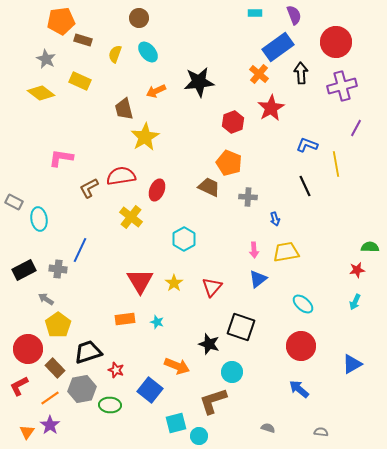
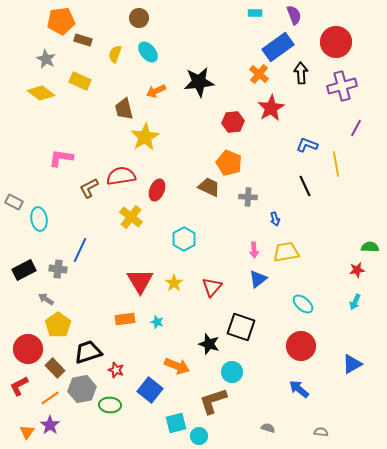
red hexagon at (233, 122): rotated 15 degrees clockwise
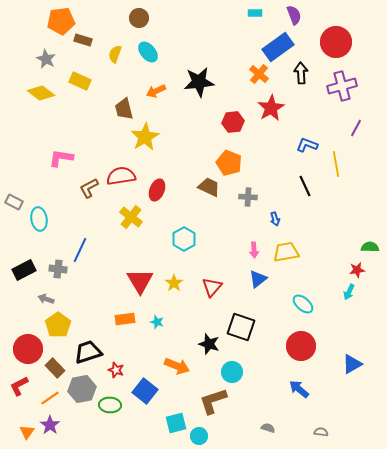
gray arrow at (46, 299): rotated 14 degrees counterclockwise
cyan arrow at (355, 302): moved 6 px left, 10 px up
blue square at (150, 390): moved 5 px left, 1 px down
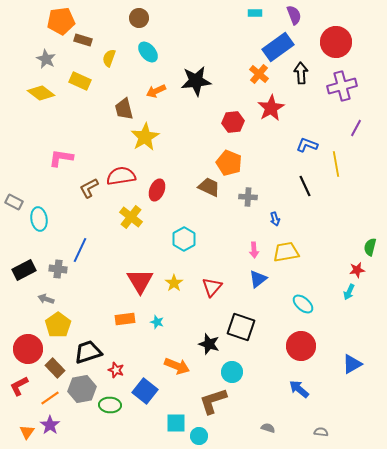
yellow semicircle at (115, 54): moved 6 px left, 4 px down
black star at (199, 82): moved 3 px left, 1 px up
green semicircle at (370, 247): rotated 78 degrees counterclockwise
cyan square at (176, 423): rotated 15 degrees clockwise
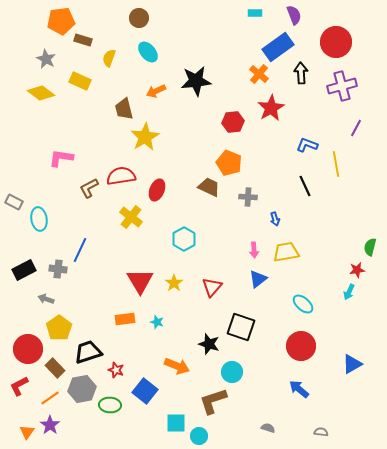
yellow pentagon at (58, 325): moved 1 px right, 3 px down
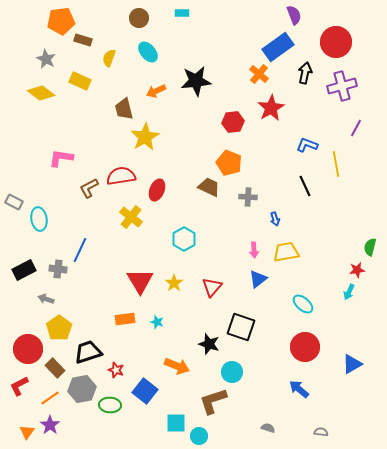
cyan rectangle at (255, 13): moved 73 px left
black arrow at (301, 73): moved 4 px right; rotated 15 degrees clockwise
red circle at (301, 346): moved 4 px right, 1 px down
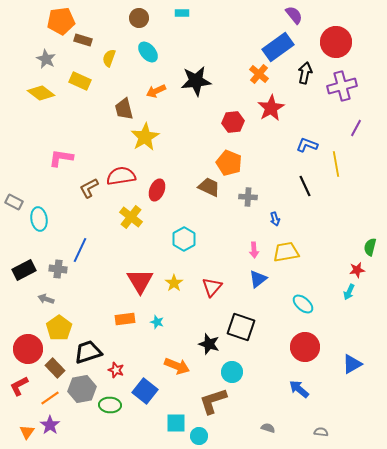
purple semicircle at (294, 15): rotated 18 degrees counterclockwise
